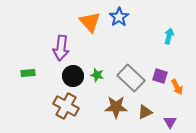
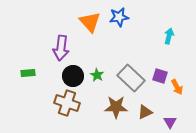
blue star: rotated 24 degrees clockwise
green star: rotated 16 degrees clockwise
brown cross: moved 1 px right, 3 px up; rotated 10 degrees counterclockwise
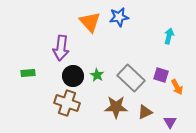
purple square: moved 1 px right, 1 px up
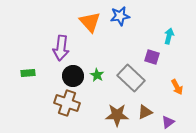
blue star: moved 1 px right, 1 px up
purple square: moved 9 px left, 18 px up
brown star: moved 1 px right, 8 px down
purple triangle: moved 2 px left; rotated 24 degrees clockwise
